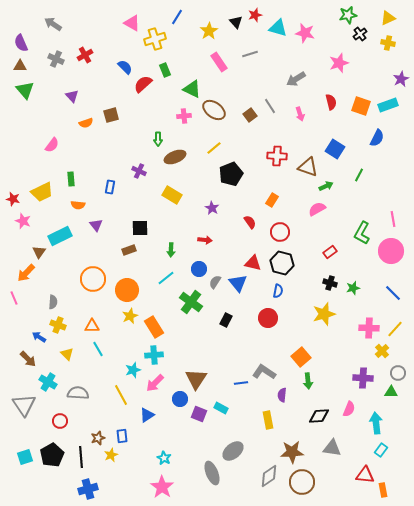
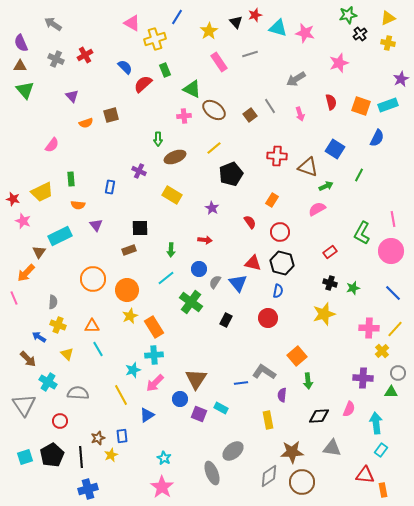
orange square at (301, 357): moved 4 px left, 1 px up
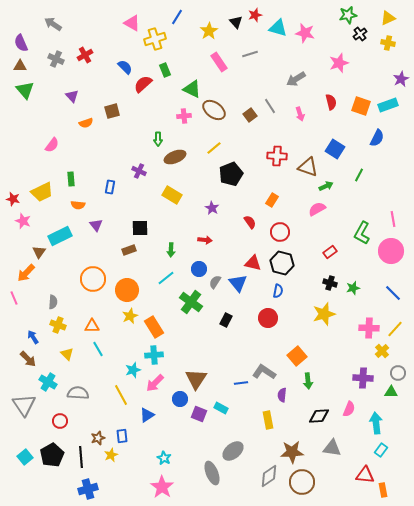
brown square at (111, 115): moved 1 px right, 4 px up
blue arrow at (39, 337): moved 6 px left; rotated 24 degrees clockwise
cyan square at (25, 457): rotated 21 degrees counterclockwise
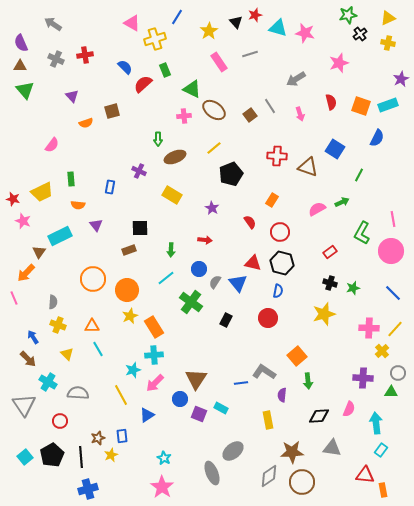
red cross at (85, 55): rotated 21 degrees clockwise
green arrow at (326, 186): moved 16 px right, 16 px down
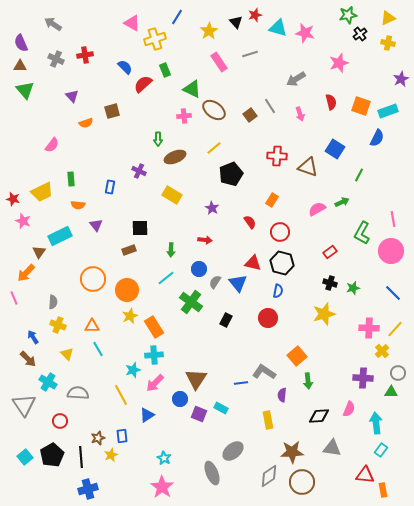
cyan rectangle at (388, 105): moved 6 px down
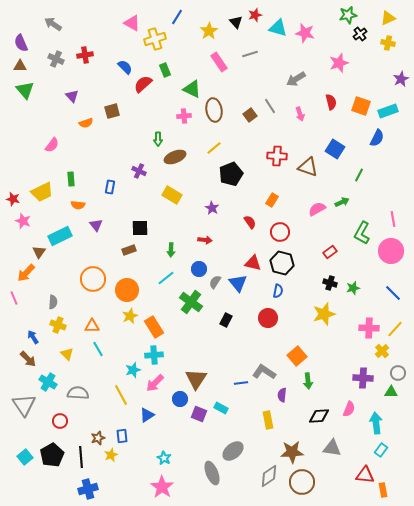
brown ellipse at (214, 110): rotated 45 degrees clockwise
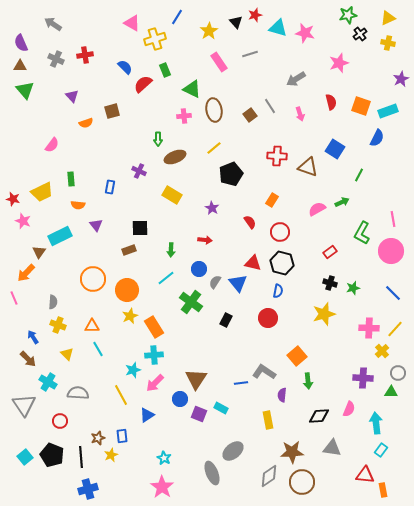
black pentagon at (52, 455): rotated 20 degrees counterclockwise
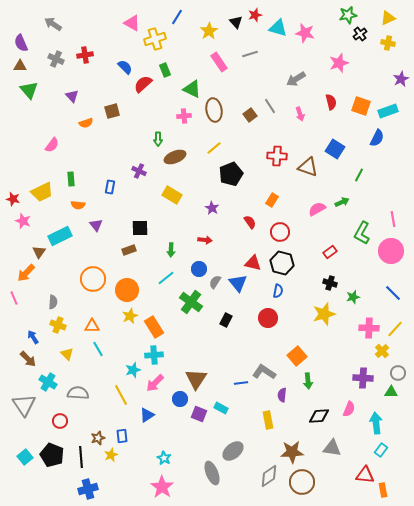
green triangle at (25, 90): moved 4 px right
green star at (353, 288): moved 9 px down
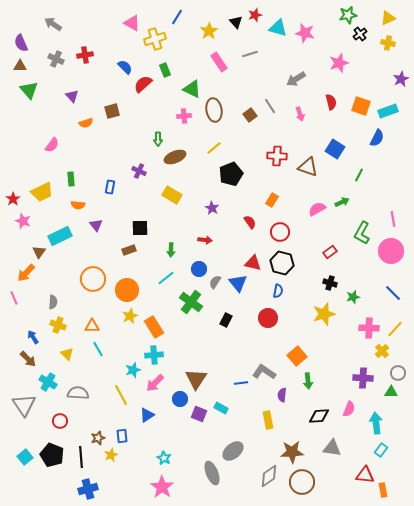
red star at (13, 199): rotated 24 degrees clockwise
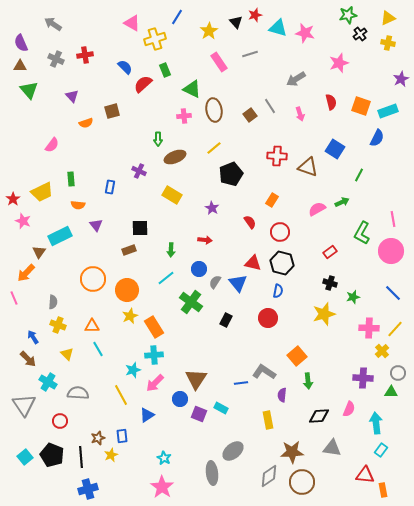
gray ellipse at (212, 473): rotated 15 degrees clockwise
